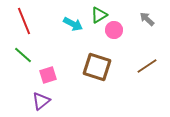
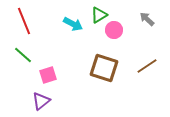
brown square: moved 7 px right, 1 px down
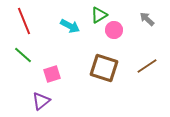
cyan arrow: moved 3 px left, 2 px down
pink square: moved 4 px right, 1 px up
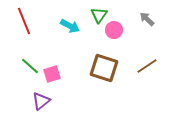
green triangle: rotated 24 degrees counterclockwise
green line: moved 7 px right, 11 px down
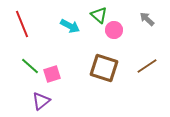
green triangle: rotated 24 degrees counterclockwise
red line: moved 2 px left, 3 px down
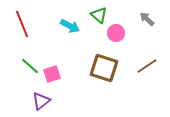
pink circle: moved 2 px right, 3 px down
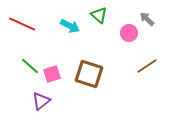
red line: rotated 44 degrees counterclockwise
pink circle: moved 13 px right
brown square: moved 15 px left, 6 px down
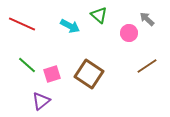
green line: moved 3 px left, 1 px up
brown square: rotated 16 degrees clockwise
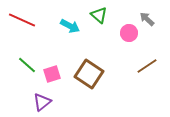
red line: moved 4 px up
purple triangle: moved 1 px right, 1 px down
